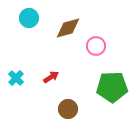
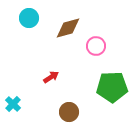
cyan cross: moved 3 px left, 26 px down
brown circle: moved 1 px right, 3 px down
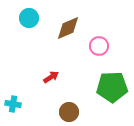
brown diamond: rotated 8 degrees counterclockwise
pink circle: moved 3 px right
cyan cross: rotated 35 degrees counterclockwise
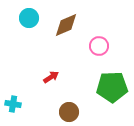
brown diamond: moved 2 px left, 3 px up
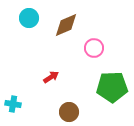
pink circle: moved 5 px left, 2 px down
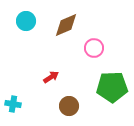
cyan circle: moved 3 px left, 3 px down
brown circle: moved 6 px up
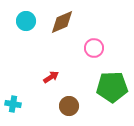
brown diamond: moved 4 px left, 3 px up
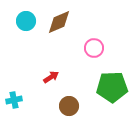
brown diamond: moved 3 px left
cyan cross: moved 1 px right, 4 px up; rotated 21 degrees counterclockwise
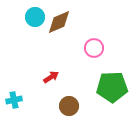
cyan circle: moved 9 px right, 4 px up
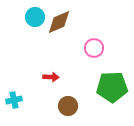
red arrow: rotated 35 degrees clockwise
brown circle: moved 1 px left
